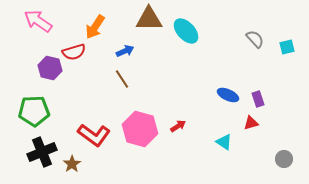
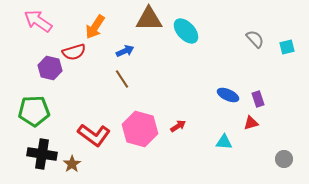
cyan triangle: rotated 30 degrees counterclockwise
black cross: moved 2 px down; rotated 32 degrees clockwise
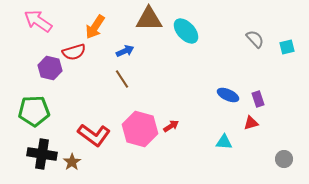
red arrow: moved 7 px left
brown star: moved 2 px up
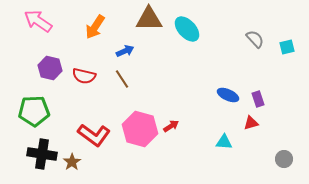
cyan ellipse: moved 1 px right, 2 px up
red semicircle: moved 10 px right, 24 px down; rotated 30 degrees clockwise
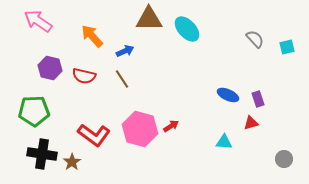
orange arrow: moved 3 px left, 9 px down; rotated 105 degrees clockwise
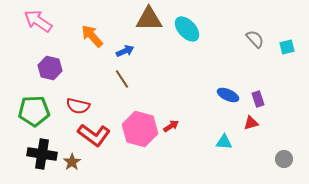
red semicircle: moved 6 px left, 30 px down
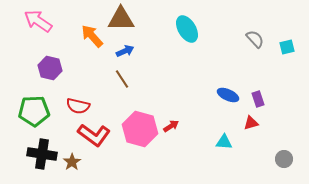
brown triangle: moved 28 px left
cyan ellipse: rotated 12 degrees clockwise
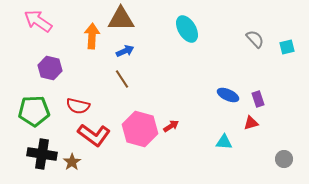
orange arrow: rotated 45 degrees clockwise
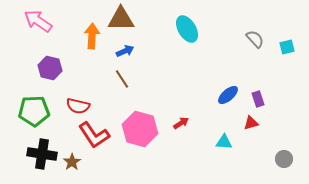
blue ellipse: rotated 65 degrees counterclockwise
red arrow: moved 10 px right, 3 px up
red L-shape: rotated 20 degrees clockwise
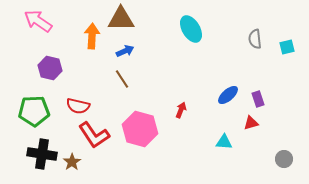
cyan ellipse: moved 4 px right
gray semicircle: rotated 144 degrees counterclockwise
red arrow: moved 13 px up; rotated 35 degrees counterclockwise
